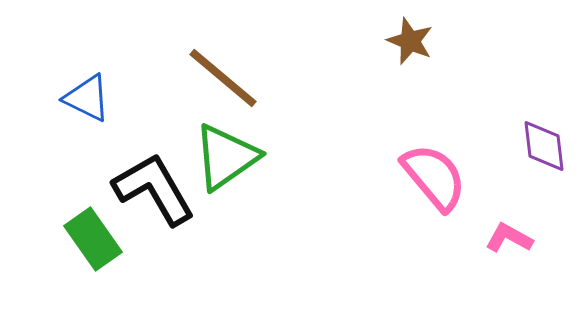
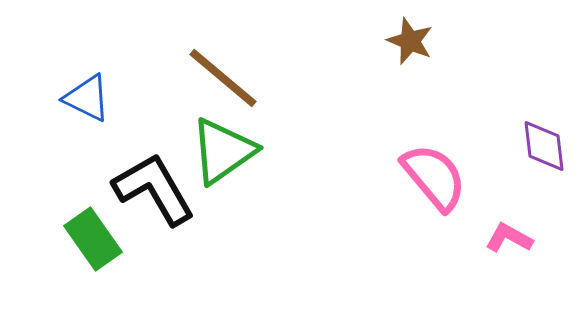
green triangle: moved 3 px left, 6 px up
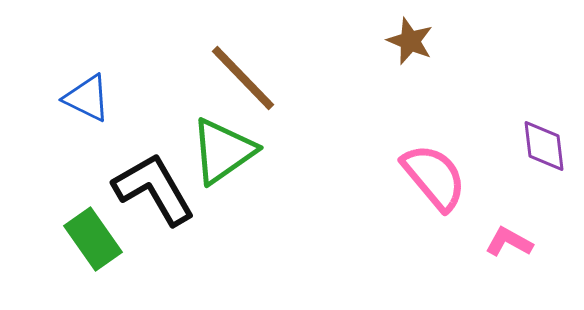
brown line: moved 20 px right; rotated 6 degrees clockwise
pink L-shape: moved 4 px down
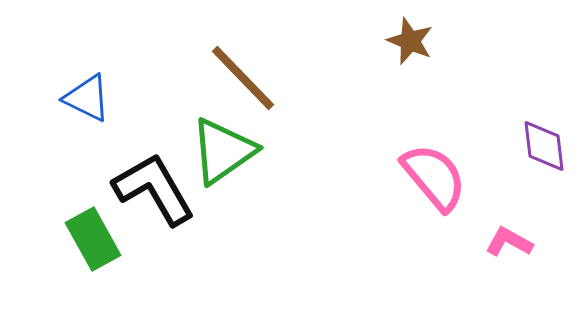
green rectangle: rotated 6 degrees clockwise
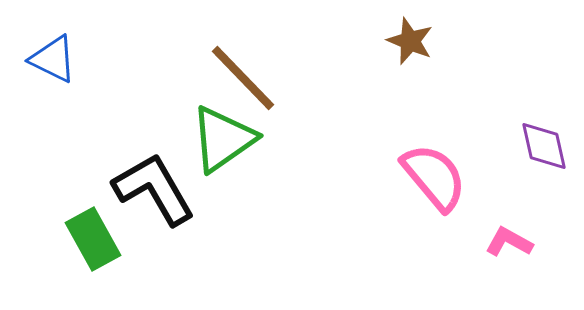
blue triangle: moved 34 px left, 39 px up
purple diamond: rotated 6 degrees counterclockwise
green triangle: moved 12 px up
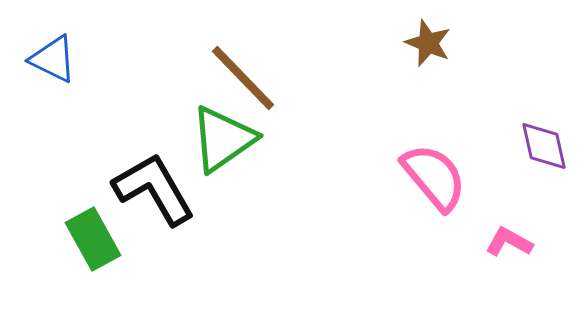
brown star: moved 18 px right, 2 px down
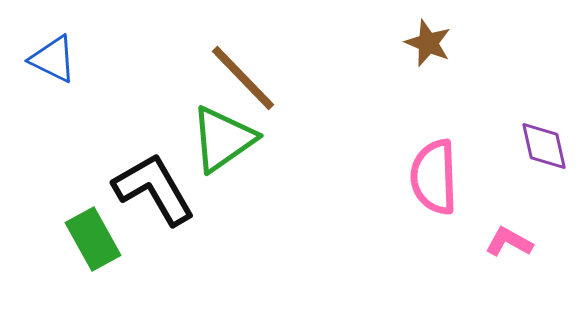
pink semicircle: rotated 142 degrees counterclockwise
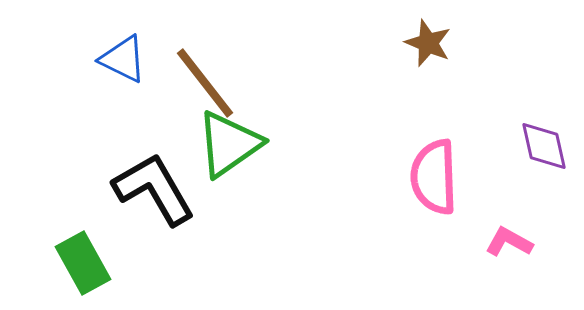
blue triangle: moved 70 px right
brown line: moved 38 px left, 5 px down; rotated 6 degrees clockwise
green triangle: moved 6 px right, 5 px down
green rectangle: moved 10 px left, 24 px down
